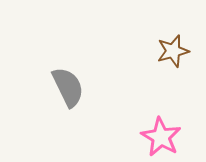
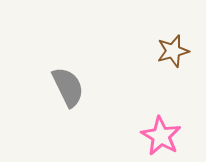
pink star: moved 1 px up
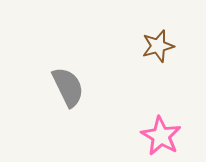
brown star: moved 15 px left, 5 px up
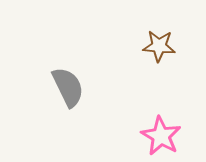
brown star: moved 1 px right; rotated 20 degrees clockwise
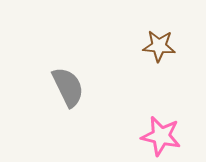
pink star: rotated 18 degrees counterclockwise
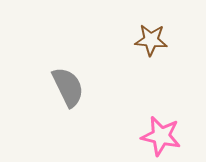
brown star: moved 8 px left, 6 px up
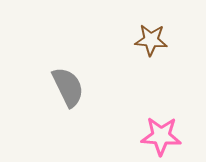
pink star: rotated 9 degrees counterclockwise
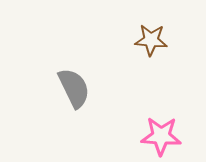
gray semicircle: moved 6 px right, 1 px down
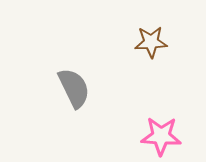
brown star: moved 2 px down; rotated 8 degrees counterclockwise
